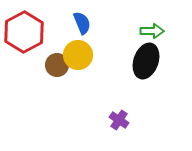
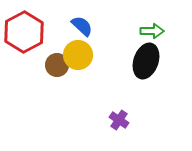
blue semicircle: moved 3 px down; rotated 25 degrees counterclockwise
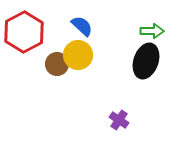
brown circle: moved 1 px up
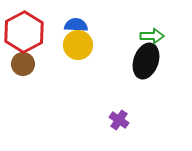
blue semicircle: moved 6 px left, 1 px up; rotated 40 degrees counterclockwise
green arrow: moved 5 px down
yellow circle: moved 10 px up
brown circle: moved 34 px left
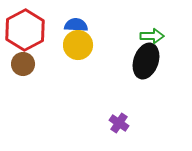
red hexagon: moved 1 px right, 2 px up
purple cross: moved 3 px down
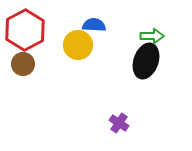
blue semicircle: moved 18 px right
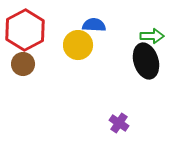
black ellipse: rotated 36 degrees counterclockwise
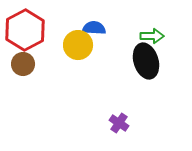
blue semicircle: moved 3 px down
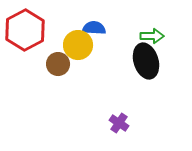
brown circle: moved 35 px right
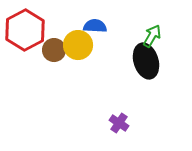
blue semicircle: moved 1 px right, 2 px up
green arrow: rotated 60 degrees counterclockwise
brown circle: moved 4 px left, 14 px up
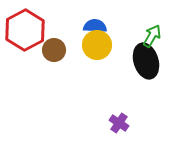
yellow circle: moved 19 px right
